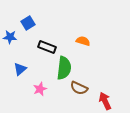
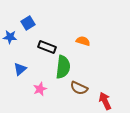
green semicircle: moved 1 px left, 1 px up
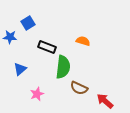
pink star: moved 3 px left, 5 px down
red arrow: rotated 24 degrees counterclockwise
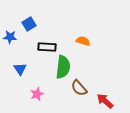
blue square: moved 1 px right, 1 px down
black rectangle: rotated 18 degrees counterclockwise
blue triangle: rotated 24 degrees counterclockwise
brown semicircle: rotated 24 degrees clockwise
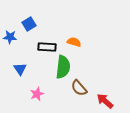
orange semicircle: moved 9 px left, 1 px down
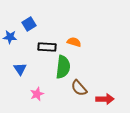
red arrow: moved 2 px up; rotated 138 degrees clockwise
